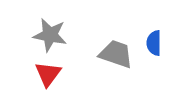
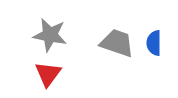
gray trapezoid: moved 1 px right, 11 px up
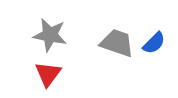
blue semicircle: rotated 135 degrees counterclockwise
